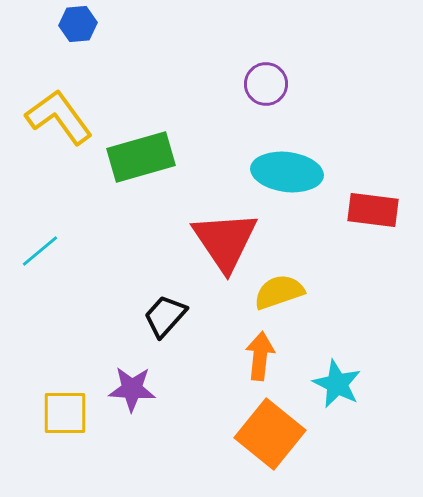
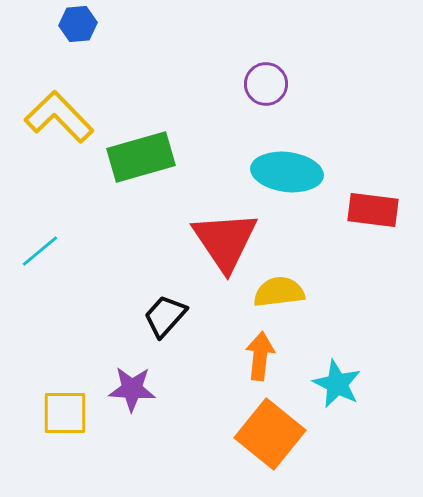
yellow L-shape: rotated 8 degrees counterclockwise
yellow semicircle: rotated 12 degrees clockwise
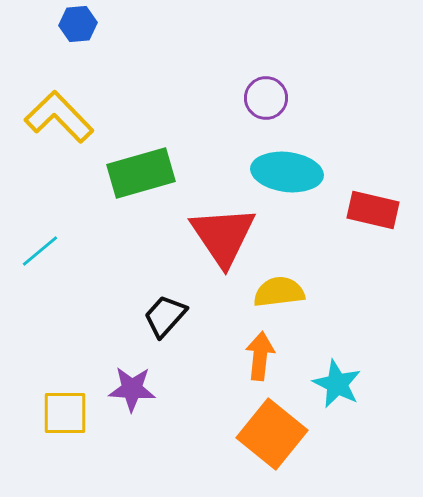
purple circle: moved 14 px down
green rectangle: moved 16 px down
red rectangle: rotated 6 degrees clockwise
red triangle: moved 2 px left, 5 px up
orange square: moved 2 px right
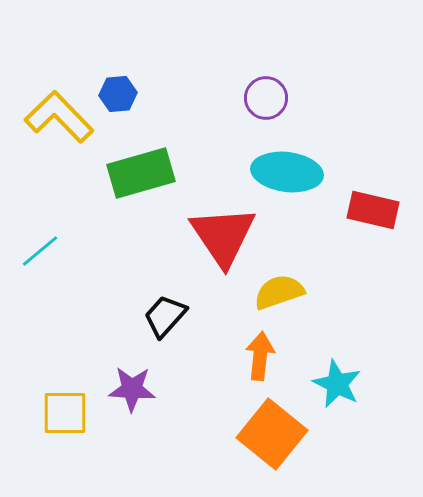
blue hexagon: moved 40 px right, 70 px down
yellow semicircle: rotated 12 degrees counterclockwise
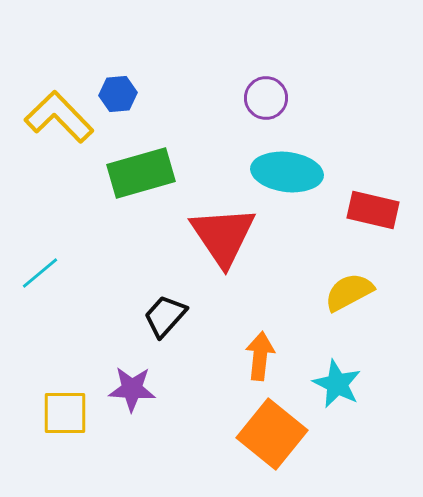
cyan line: moved 22 px down
yellow semicircle: moved 70 px right; rotated 9 degrees counterclockwise
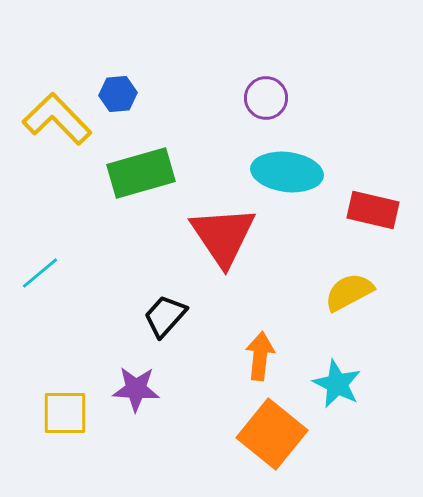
yellow L-shape: moved 2 px left, 2 px down
purple star: moved 4 px right
